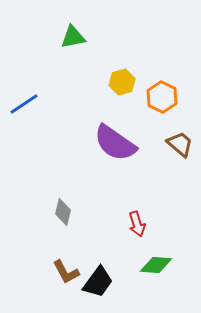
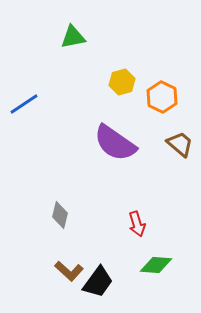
gray diamond: moved 3 px left, 3 px down
brown L-shape: moved 3 px right, 1 px up; rotated 20 degrees counterclockwise
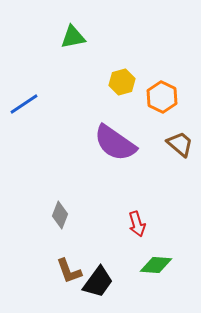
gray diamond: rotated 8 degrees clockwise
brown L-shape: rotated 28 degrees clockwise
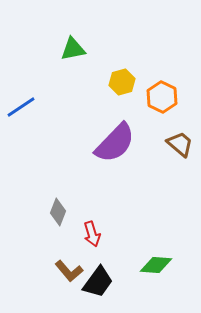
green triangle: moved 12 px down
blue line: moved 3 px left, 3 px down
purple semicircle: rotated 81 degrees counterclockwise
gray diamond: moved 2 px left, 3 px up
red arrow: moved 45 px left, 10 px down
brown L-shape: rotated 20 degrees counterclockwise
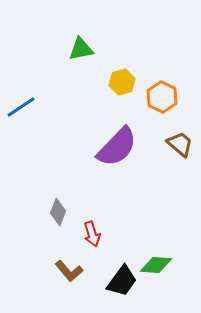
green triangle: moved 8 px right
purple semicircle: moved 2 px right, 4 px down
black trapezoid: moved 24 px right, 1 px up
